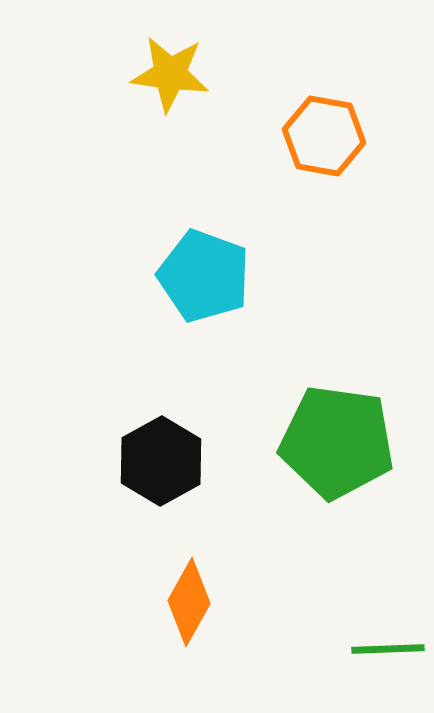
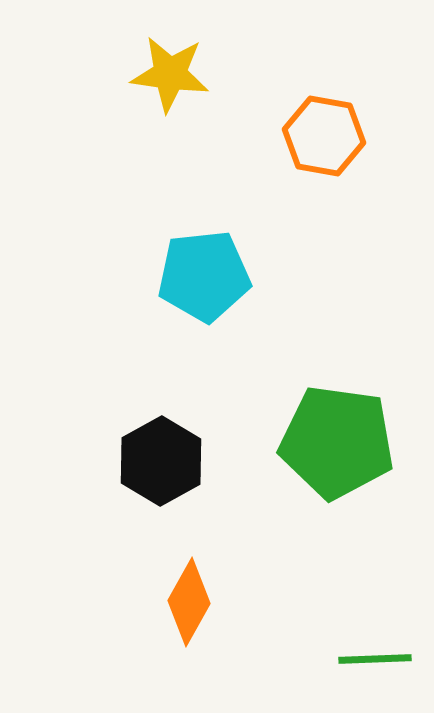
cyan pentagon: rotated 26 degrees counterclockwise
green line: moved 13 px left, 10 px down
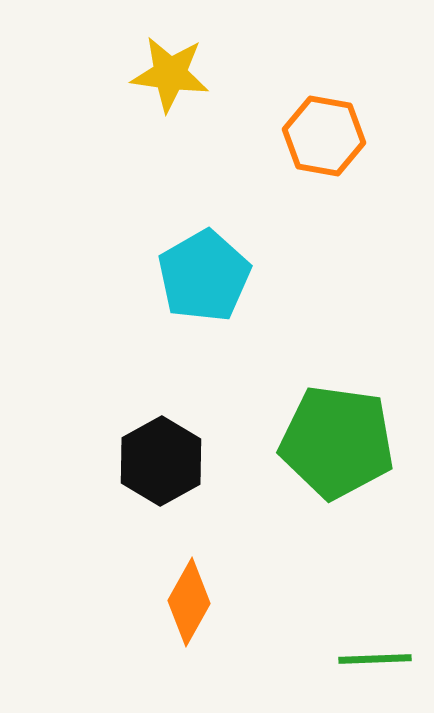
cyan pentagon: rotated 24 degrees counterclockwise
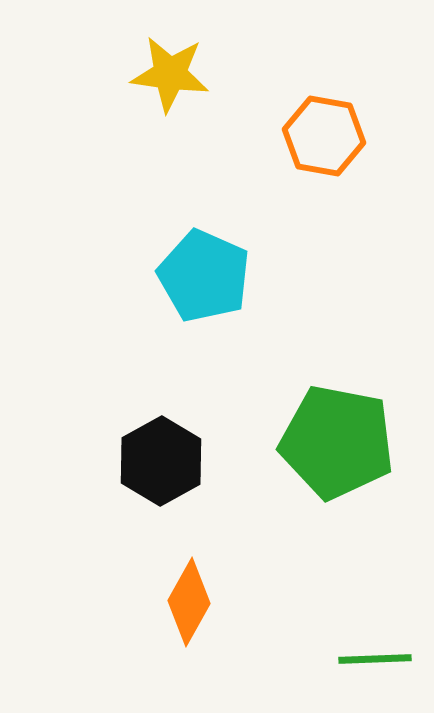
cyan pentagon: rotated 18 degrees counterclockwise
green pentagon: rotated 3 degrees clockwise
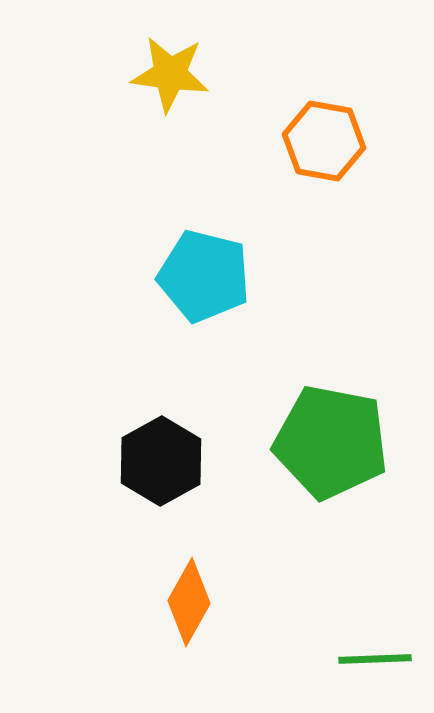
orange hexagon: moved 5 px down
cyan pentagon: rotated 10 degrees counterclockwise
green pentagon: moved 6 px left
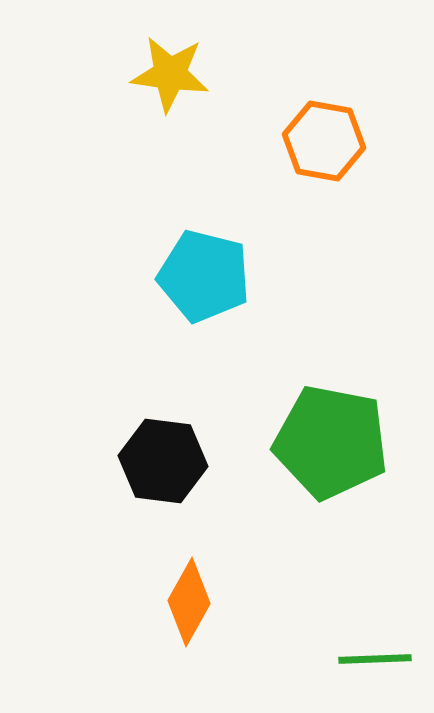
black hexagon: moved 2 px right; rotated 24 degrees counterclockwise
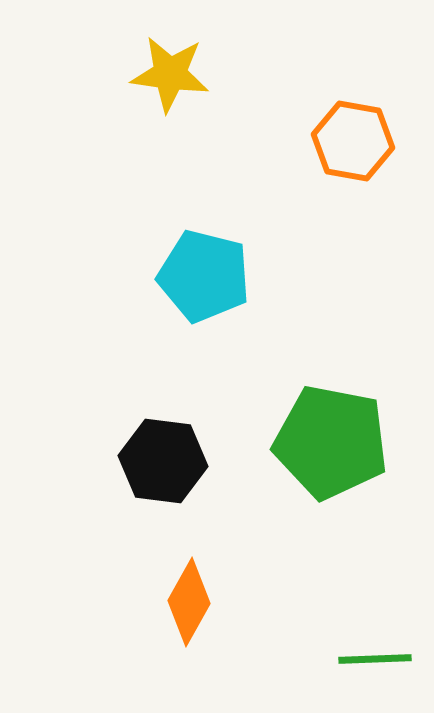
orange hexagon: moved 29 px right
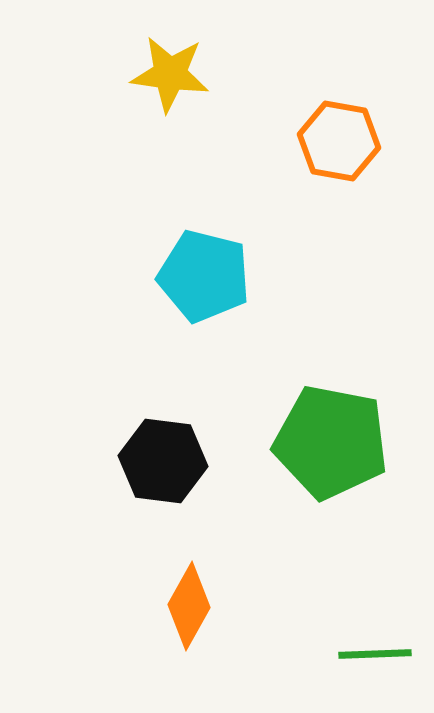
orange hexagon: moved 14 px left
orange diamond: moved 4 px down
green line: moved 5 px up
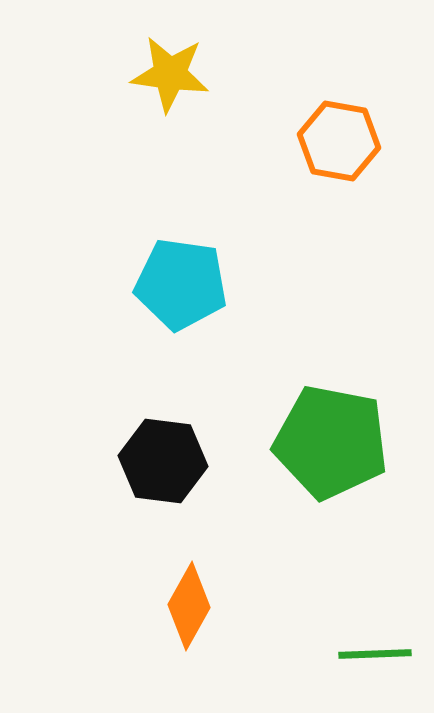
cyan pentagon: moved 23 px left, 8 px down; rotated 6 degrees counterclockwise
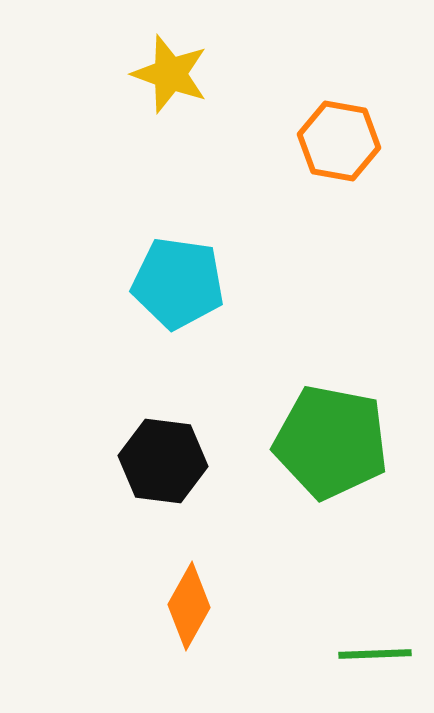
yellow star: rotated 12 degrees clockwise
cyan pentagon: moved 3 px left, 1 px up
